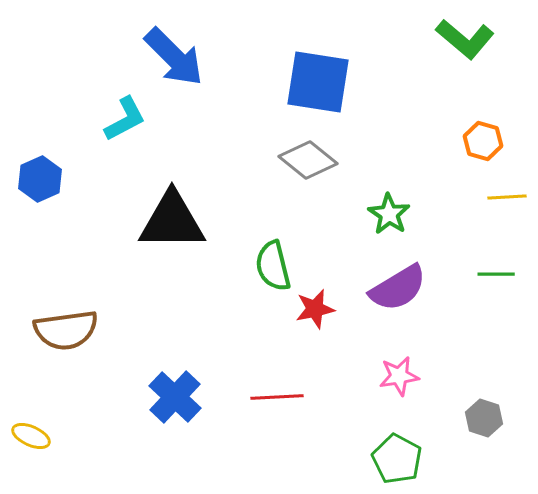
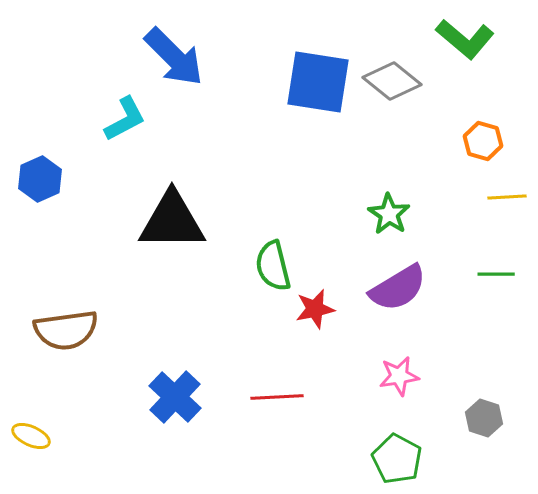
gray diamond: moved 84 px right, 79 px up
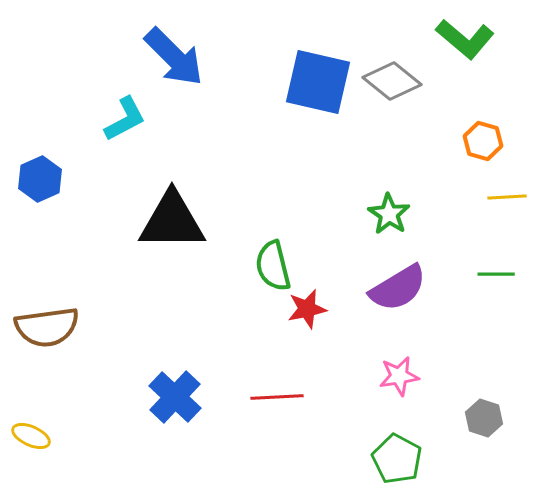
blue square: rotated 4 degrees clockwise
red star: moved 8 px left
brown semicircle: moved 19 px left, 3 px up
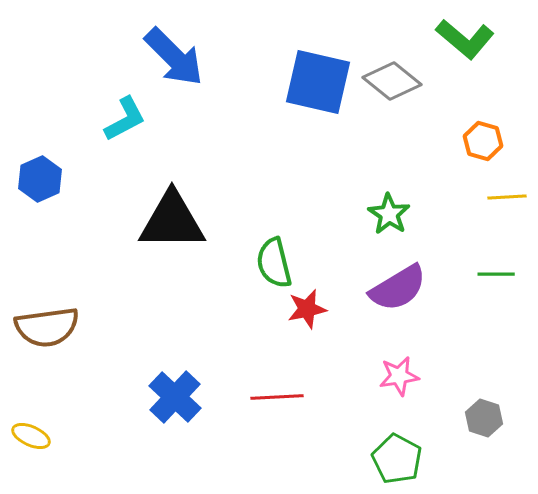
green semicircle: moved 1 px right, 3 px up
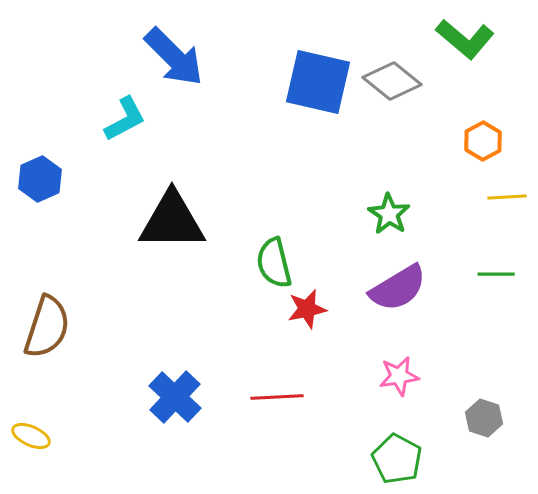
orange hexagon: rotated 15 degrees clockwise
brown semicircle: rotated 64 degrees counterclockwise
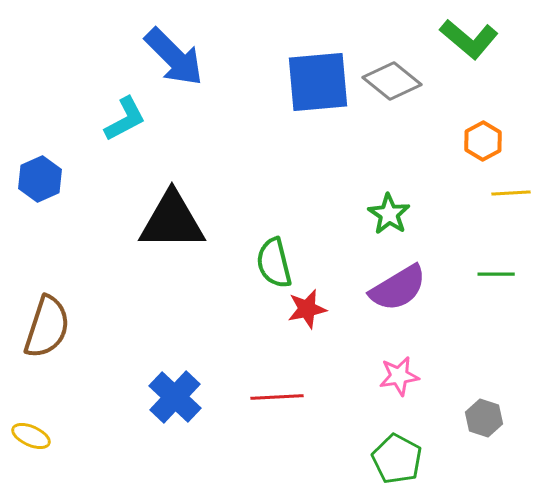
green L-shape: moved 4 px right
blue square: rotated 18 degrees counterclockwise
yellow line: moved 4 px right, 4 px up
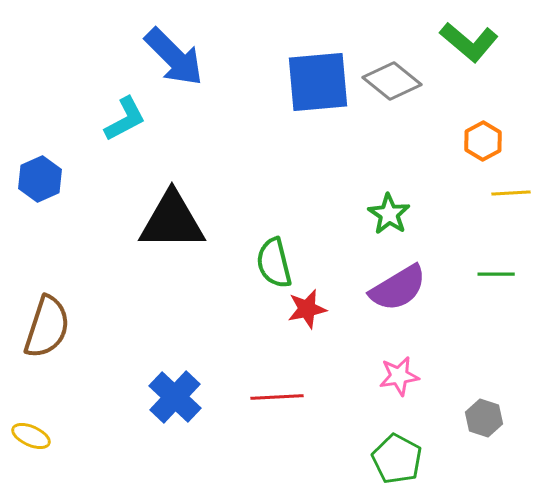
green L-shape: moved 3 px down
